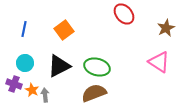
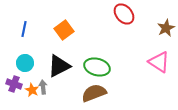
gray arrow: moved 2 px left, 8 px up
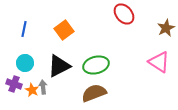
green ellipse: moved 1 px left, 2 px up; rotated 30 degrees counterclockwise
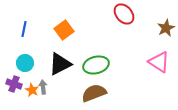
black triangle: moved 1 px right, 2 px up
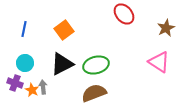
black triangle: moved 2 px right
purple cross: moved 1 px right, 1 px up
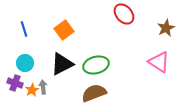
blue line: rotated 28 degrees counterclockwise
orange star: rotated 16 degrees clockwise
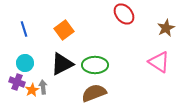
green ellipse: moved 1 px left; rotated 15 degrees clockwise
purple cross: moved 2 px right, 1 px up
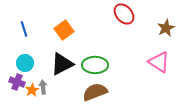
brown semicircle: moved 1 px right, 1 px up
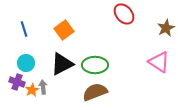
cyan circle: moved 1 px right
